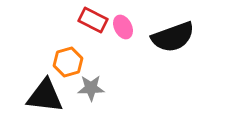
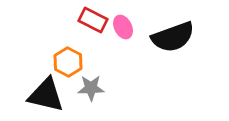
orange hexagon: rotated 16 degrees counterclockwise
black triangle: moved 1 px right, 1 px up; rotated 6 degrees clockwise
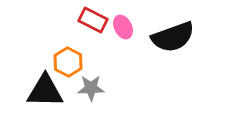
black triangle: moved 1 px left, 4 px up; rotated 12 degrees counterclockwise
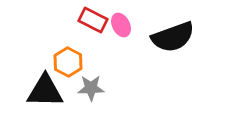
pink ellipse: moved 2 px left, 2 px up
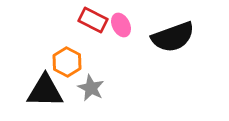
orange hexagon: moved 1 px left
gray star: rotated 28 degrees clockwise
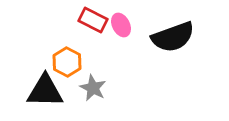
gray star: moved 2 px right
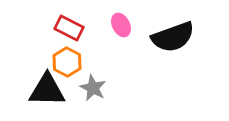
red rectangle: moved 24 px left, 8 px down
black triangle: moved 2 px right, 1 px up
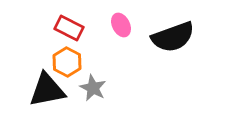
black triangle: rotated 12 degrees counterclockwise
